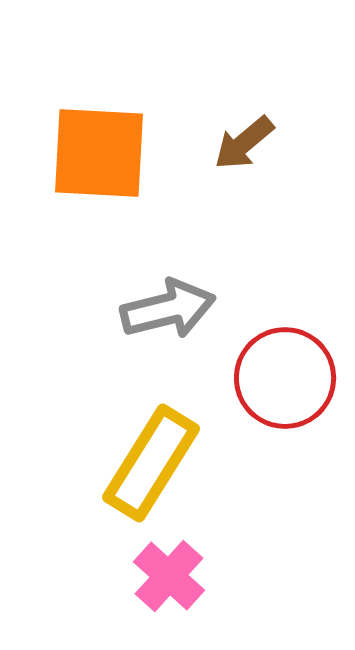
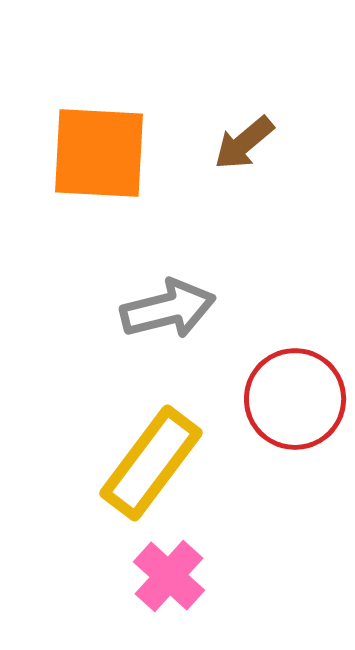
red circle: moved 10 px right, 21 px down
yellow rectangle: rotated 5 degrees clockwise
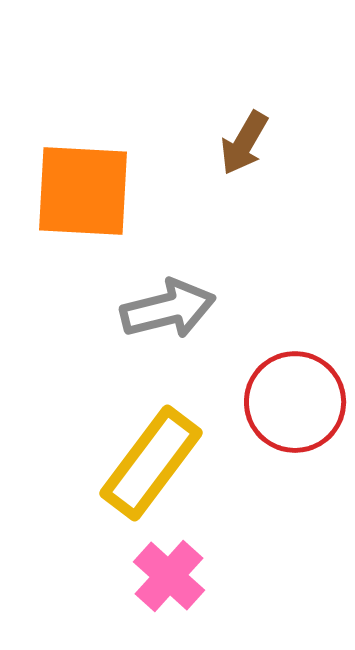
brown arrow: rotated 20 degrees counterclockwise
orange square: moved 16 px left, 38 px down
red circle: moved 3 px down
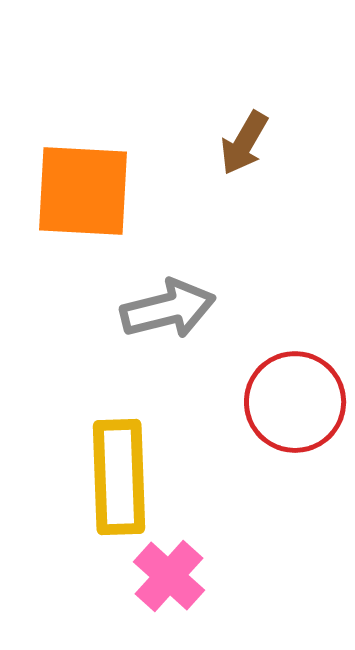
yellow rectangle: moved 32 px left, 14 px down; rotated 39 degrees counterclockwise
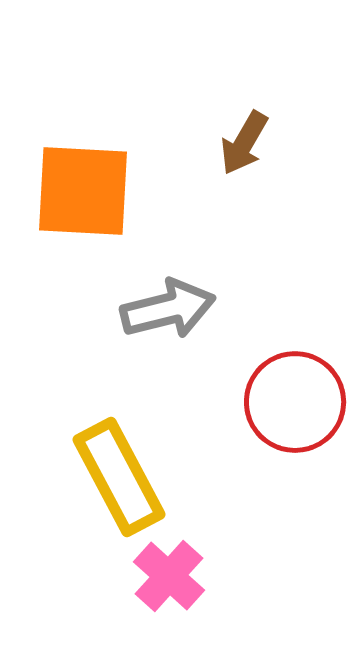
yellow rectangle: rotated 26 degrees counterclockwise
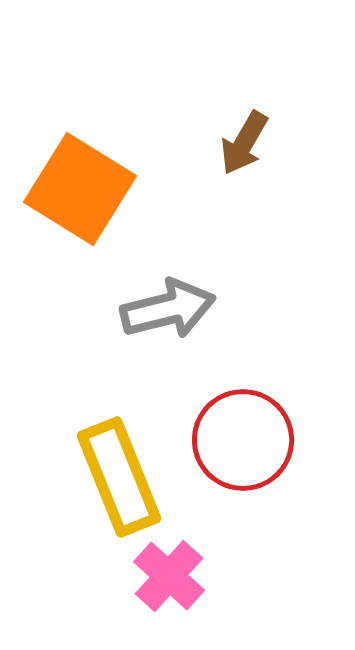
orange square: moved 3 px left, 2 px up; rotated 29 degrees clockwise
red circle: moved 52 px left, 38 px down
yellow rectangle: rotated 6 degrees clockwise
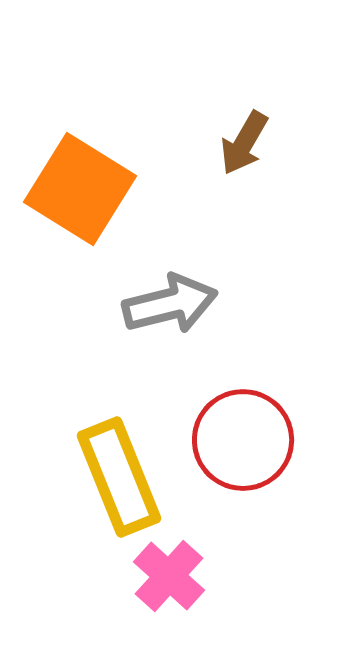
gray arrow: moved 2 px right, 5 px up
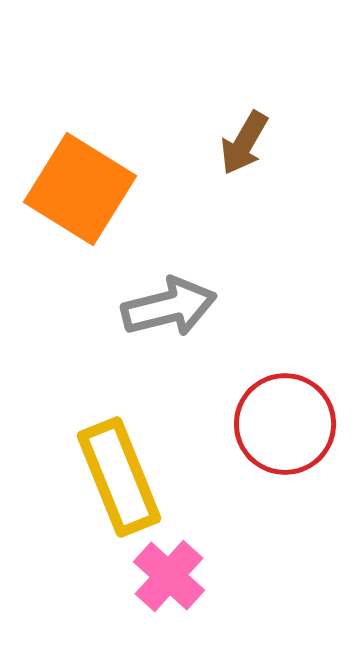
gray arrow: moved 1 px left, 3 px down
red circle: moved 42 px right, 16 px up
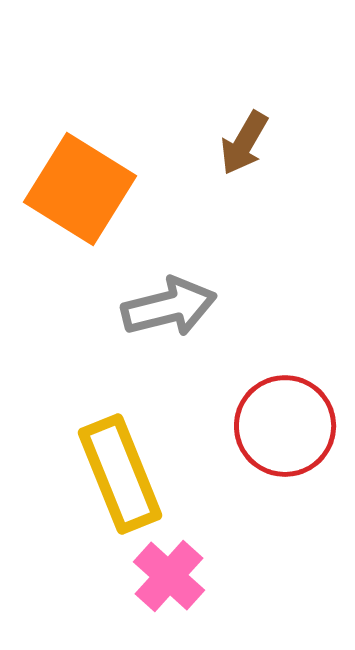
red circle: moved 2 px down
yellow rectangle: moved 1 px right, 3 px up
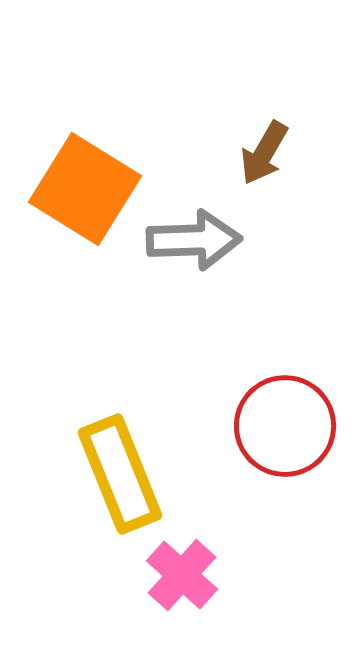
brown arrow: moved 20 px right, 10 px down
orange square: moved 5 px right
gray arrow: moved 25 px right, 67 px up; rotated 12 degrees clockwise
pink cross: moved 13 px right, 1 px up
